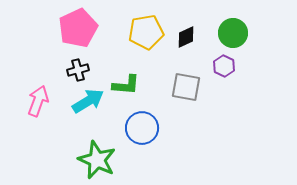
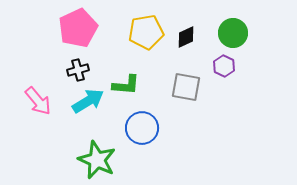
pink arrow: rotated 120 degrees clockwise
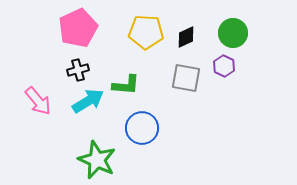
yellow pentagon: rotated 12 degrees clockwise
gray square: moved 9 px up
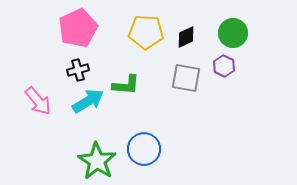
blue circle: moved 2 px right, 21 px down
green star: moved 1 px down; rotated 9 degrees clockwise
